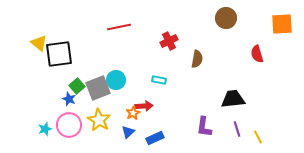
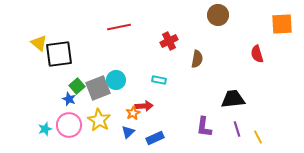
brown circle: moved 8 px left, 3 px up
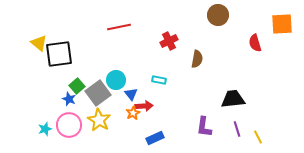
red semicircle: moved 2 px left, 11 px up
gray square: moved 5 px down; rotated 15 degrees counterclockwise
blue triangle: moved 3 px right, 38 px up; rotated 24 degrees counterclockwise
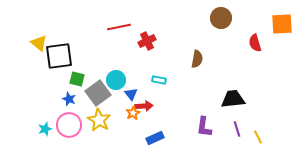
brown circle: moved 3 px right, 3 px down
red cross: moved 22 px left
black square: moved 2 px down
green square: moved 7 px up; rotated 35 degrees counterclockwise
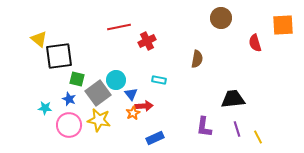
orange square: moved 1 px right, 1 px down
yellow triangle: moved 4 px up
yellow star: rotated 20 degrees counterclockwise
cyan star: moved 21 px up; rotated 24 degrees clockwise
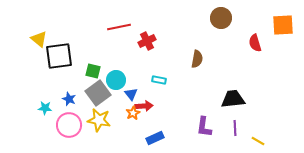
green square: moved 16 px right, 8 px up
purple line: moved 2 px left, 1 px up; rotated 14 degrees clockwise
yellow line: moved 4 px down; rotated 32 degrees counterclockwise
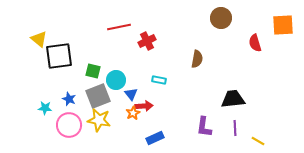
gray square: moved 3 px down; rotated 15 degrees clockwise
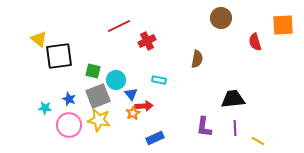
red line: moved 1 px up; rotated 15 degrees counterclockwise
red semicircle: moved 1 px up
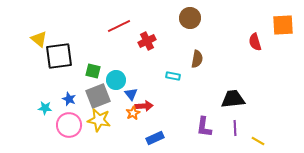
brown circle: moved 31 px left
cyan rectangle: moved 14 px right, 4 px up
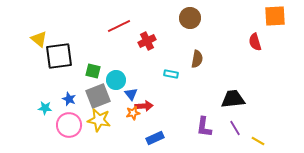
orange square: moved 8 px left, 9 px up
cyan rectangle: moved 2 px left, 2 px up
orange star: rotated 16 degrees clockwise
purple line: rotated 28 degrees counterclockwise
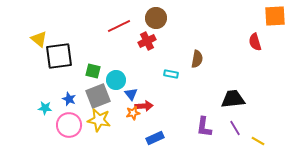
brown circle: moved 34 px left
